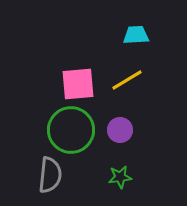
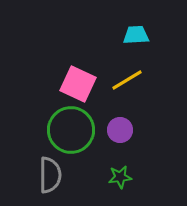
pink square: rotated 30 degrees clockwise
gray semicircle: rotated 6 degrees counterclockwise
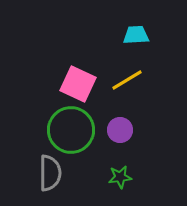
gray semicircle: moved 2 px up
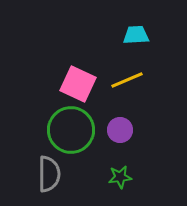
yellow line: rotated 8 degrees clockwise
gray semicircle: moved 1 px left, 1 px down
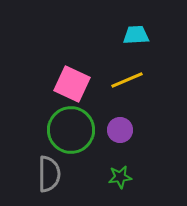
pink square: moved 6 px left
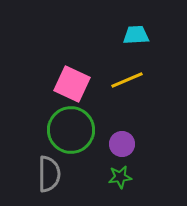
purple circle: moved 2 px right, 14 px down
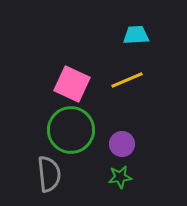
gray semicircle: rotated 6 degrees counterclockwise
